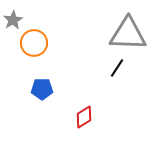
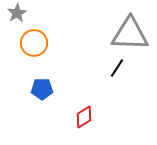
gray star: moved 4 px right, 7 px up
gray triangle: moved 2 px right
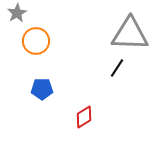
orange circle: moved 2 px right, 2 px up
